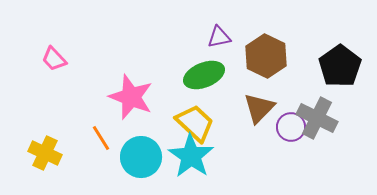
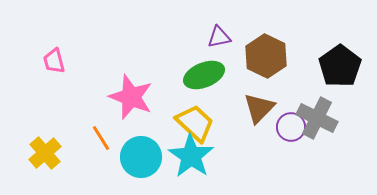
pink trapezoid: moved 2 px down; rotated 28 degrees clockwise
yellow cross: rotated 24 degrees clockwise
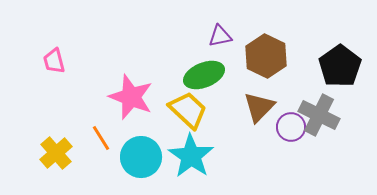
purple triangle: moved 1 px right, 1 px up
brown triangle: moved 1 px up
gray cross: moved 2 px right, 3 px up
yellow trapezoid: moved 7 px left, 13 px up
yellow cross: moved 11 px right
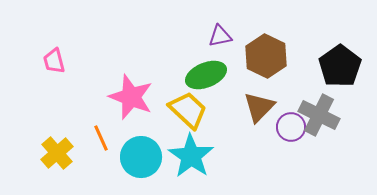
green ellipse: moved 2 px right
orange line: rotated 8 degrees clockwise
yellow cross: moved 1 px right
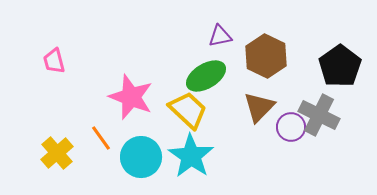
green ellipse: moved 1 px down; rotated 9 degrees counterclockwise
orange line: rotated 12 degrees counterclockwise
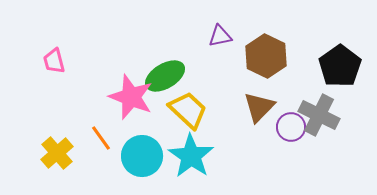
green ellipse: moved 41 px left
cyan circle: moved 1 px right, 1 px up
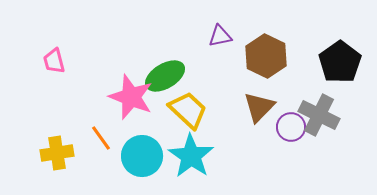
black pentagon: moved 4 px up
yellow cross: rotated 32 degrees clockwise
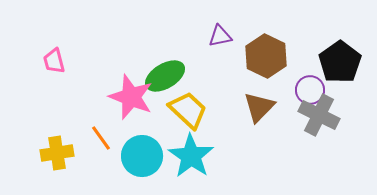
purple circle: moved 19 px right, 37 px up
